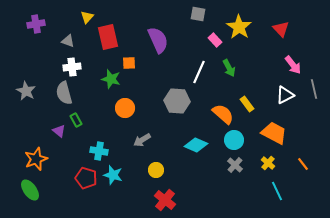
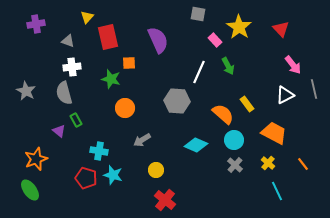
green arrow: moved 1 px left, 2 px up
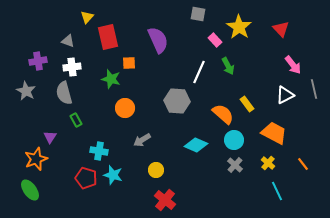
purple cross: moved 2 px right, 37 px down
purple triangle: moved 9 px left, 6 px down; rotated 24 degrees clockwise
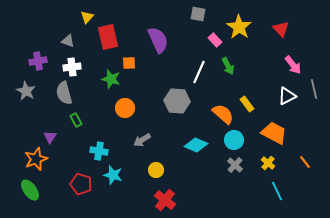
white triangle: moved 2 px right, 1 px down
orange line: moved 2 px right, 2 px up
red pentagon: moved 5 px left, 6 px down
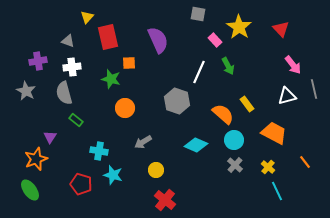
white triangle: rotated 12 degrees clockwise
gray hexagon: rotated 15 degrees clockwise
green rectangle: rotated 24 degrees counterclockwise
gray arrow: moved 1 px right, 2 px down
yellow cross: moved 4 px down
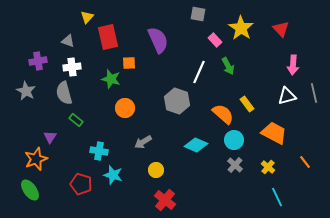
yellow star: moved 2 px right, 1 px down
pink arrow: rotated 42 degrees clockwise
gray line: moved 4 px down
cyan line: moved 6 px down
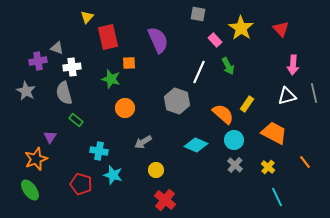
gray triangle: moved 11 px left, 7 px down
yellow rectangle: rotated 70 degrees clockwise
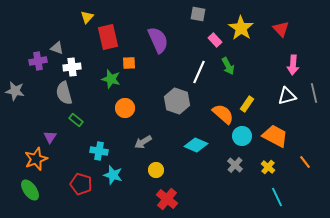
gray star: moved 11 px left; rotated 18 degrees counterclockwise
orange trapezoid: moved 1 px right, 3 px down
cyan circle: moved 8 px right, 4 px up
red cross: moved 2 px right, 1 px up
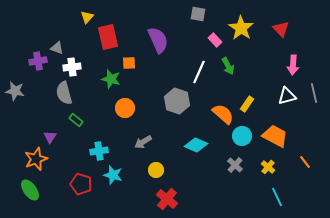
cyan cross: rotated 18 degrees counterclockwise
